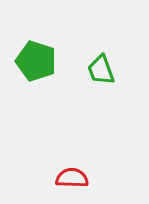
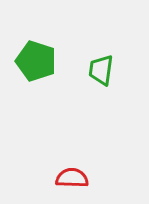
green trapezoid: rotated 28 degrees clockwise
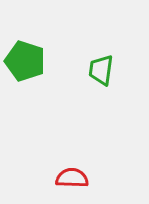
green pentagon: moved 11 px left
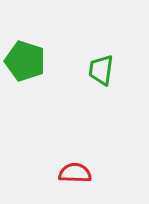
red semicircle: moved 3 px right, 5 px up
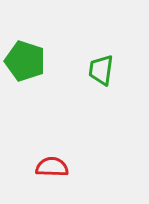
red semicircle: moved 23 px left, 6 px up
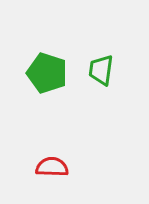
green pentagon: moved 22 px right, 12 px down
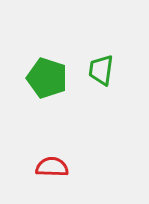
green pentagon: moved 5 px down
